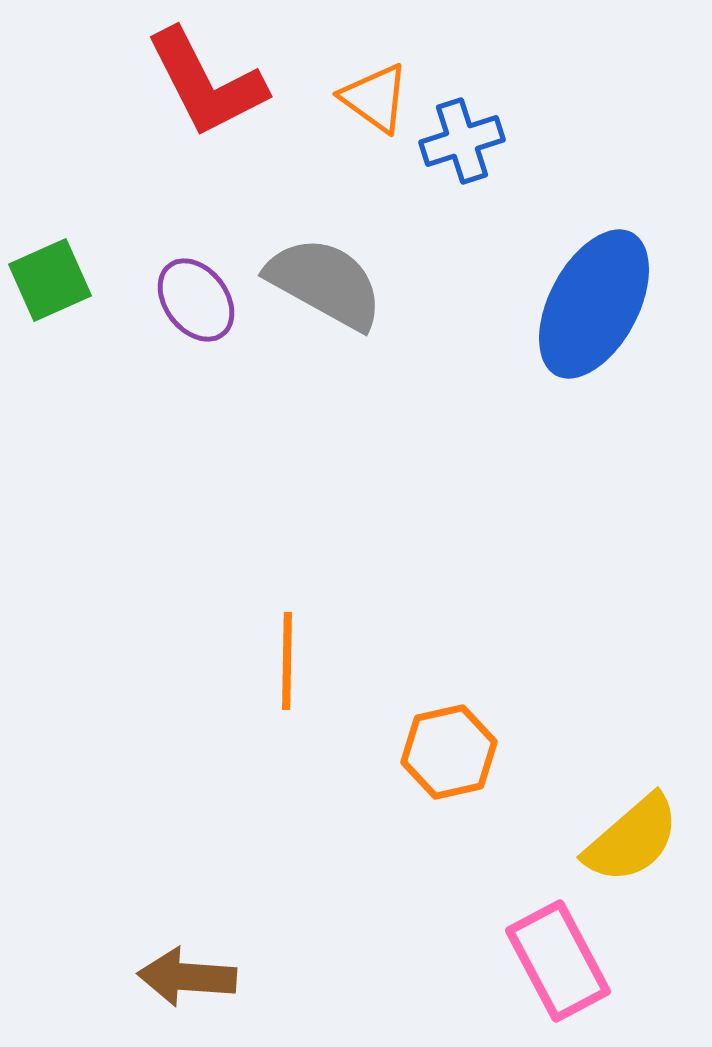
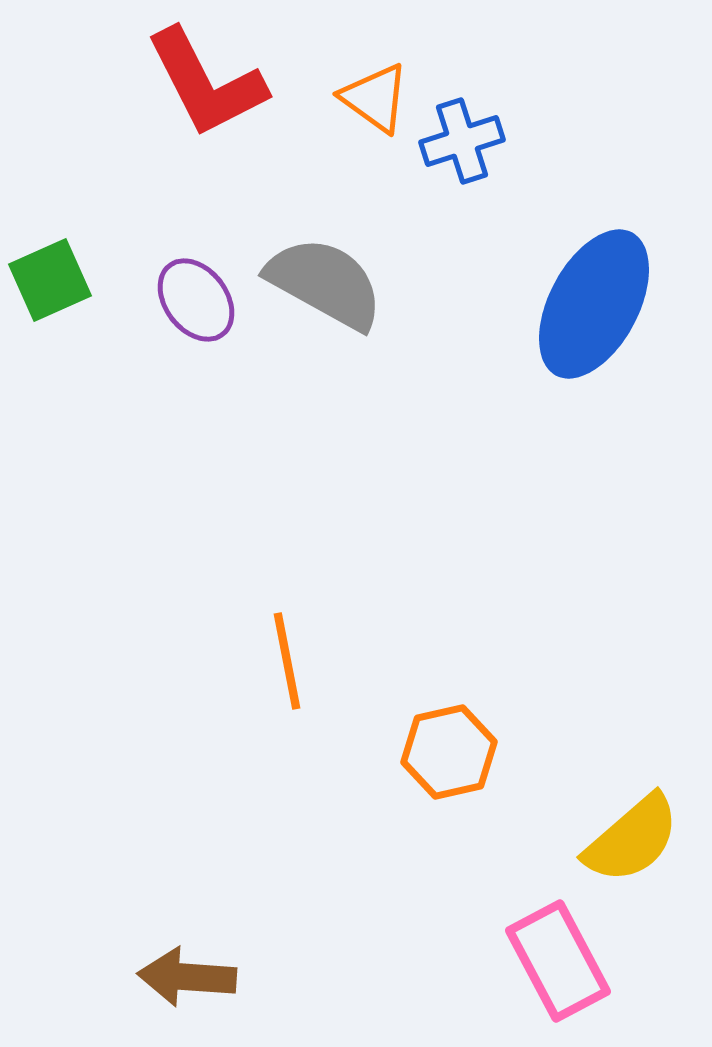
orange line: rotated 12 degrees counterclockwise
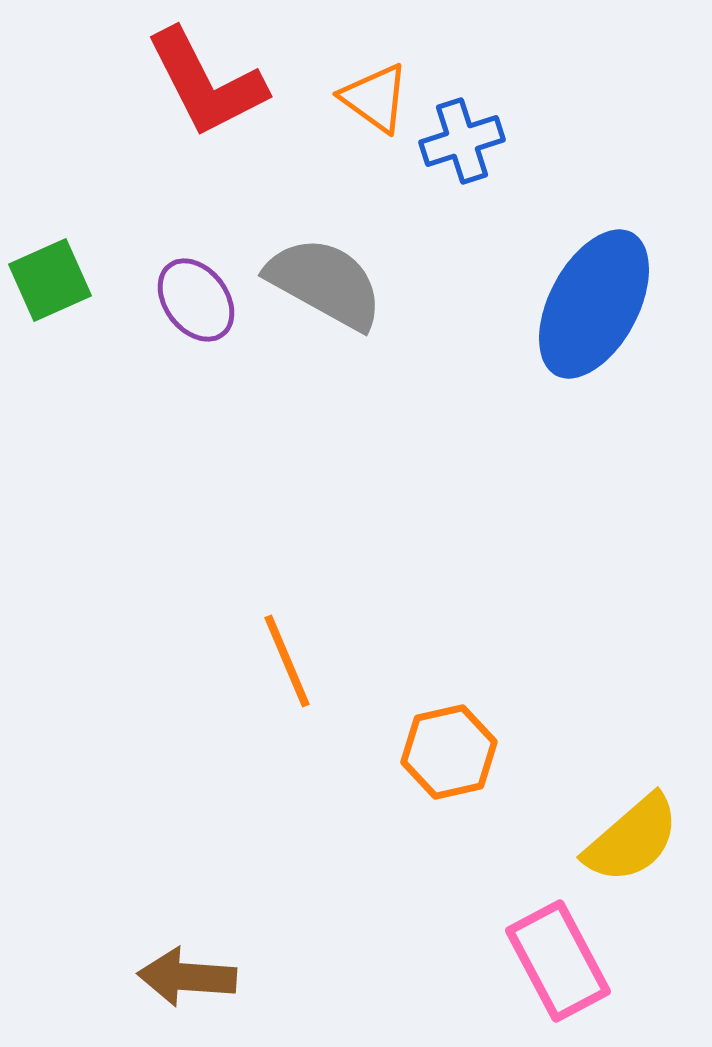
orange line: rotated 12 degrees counterclockwise
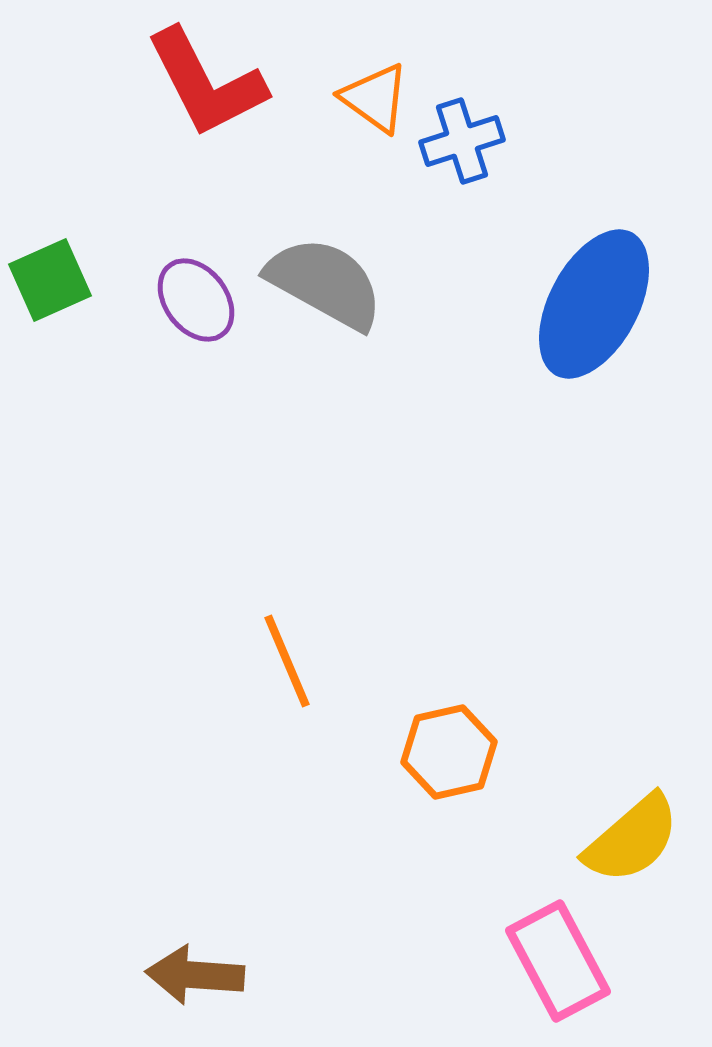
brown arrow: moved 8 px right, 2 px up
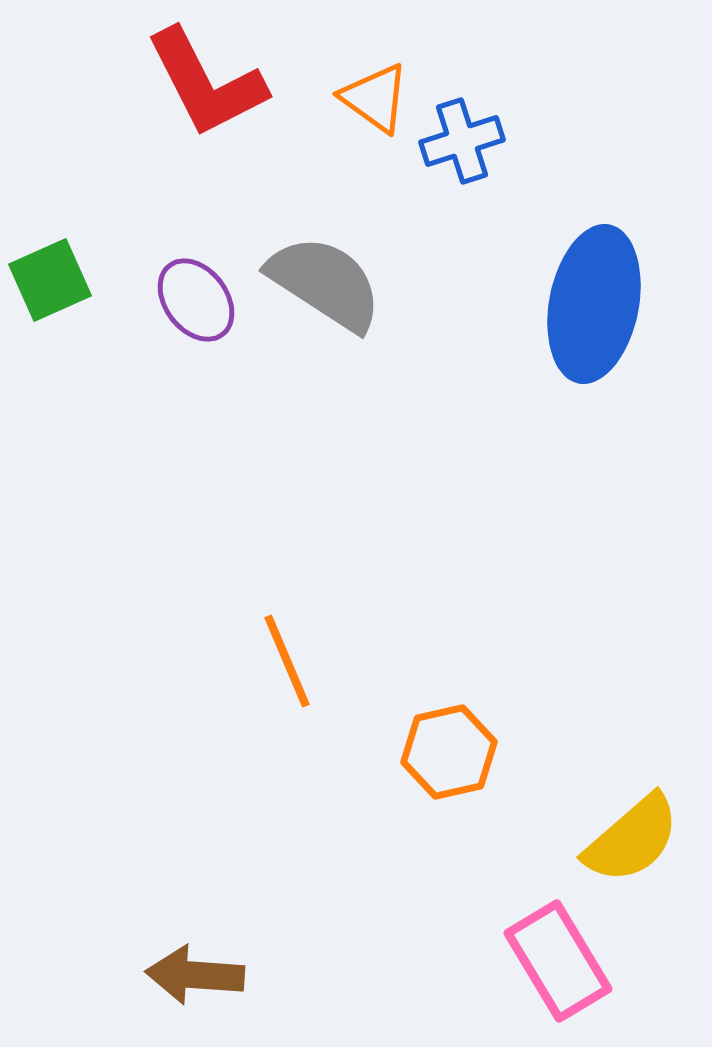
gray semicircle: rotated 4 degrees clockwise
blue ellipse: rotated 17 degrees counterclockwise
pink rectangle: rotated 3 degrees counterclockwise
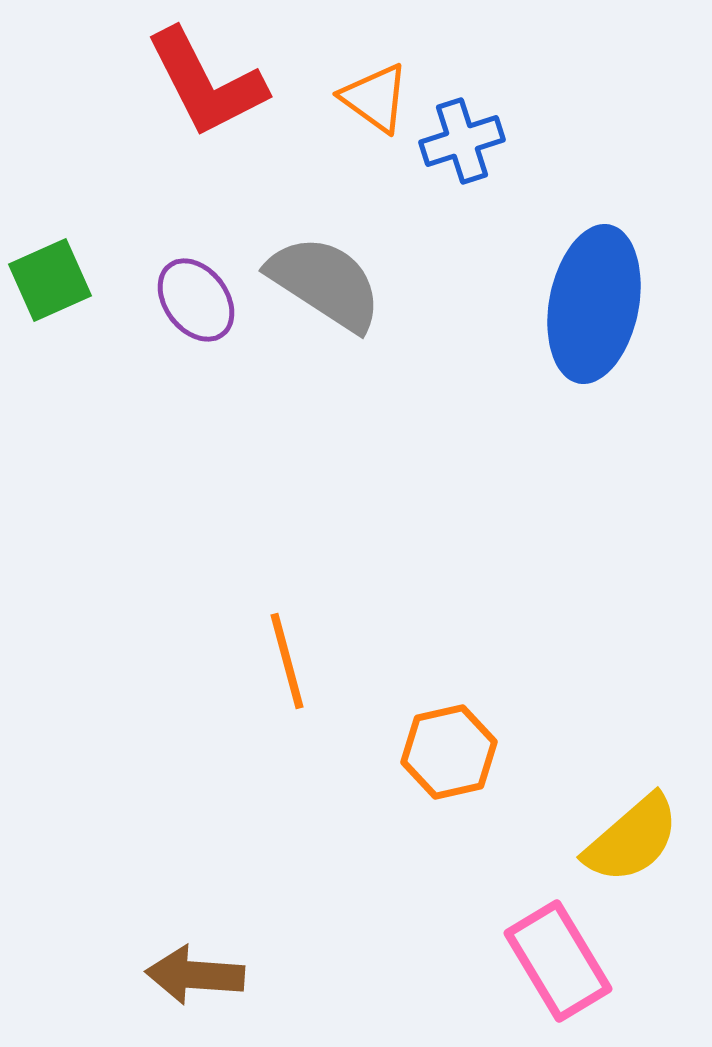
orange line: rotated 8 degrees clockwise
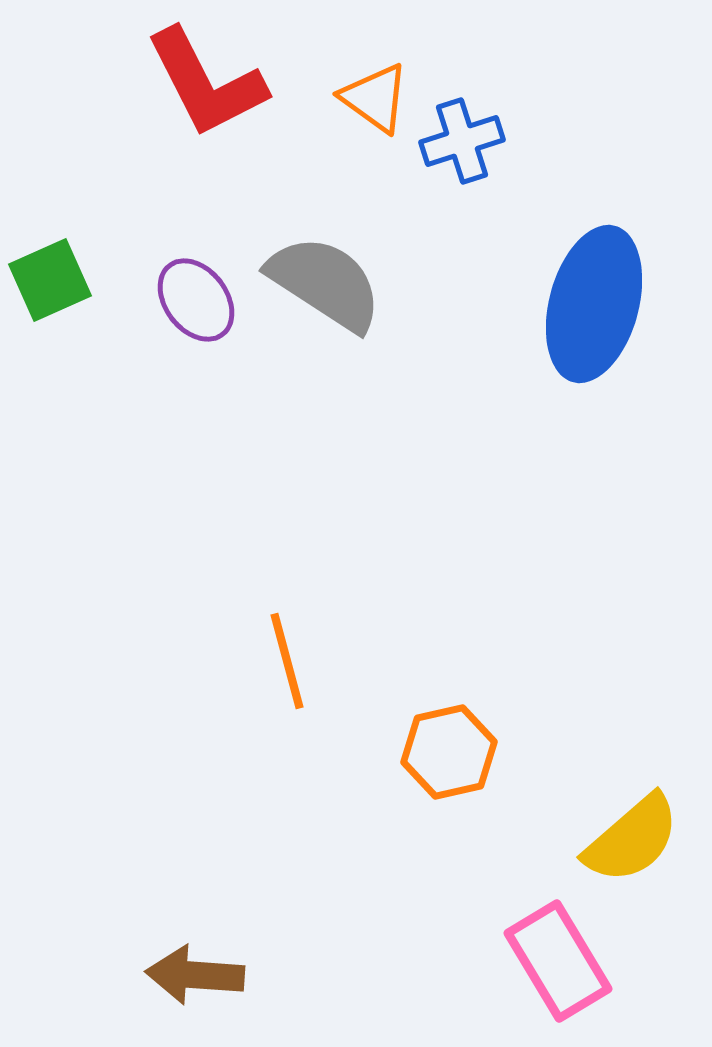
blue ellipse: rotated 4 degrees clockwise
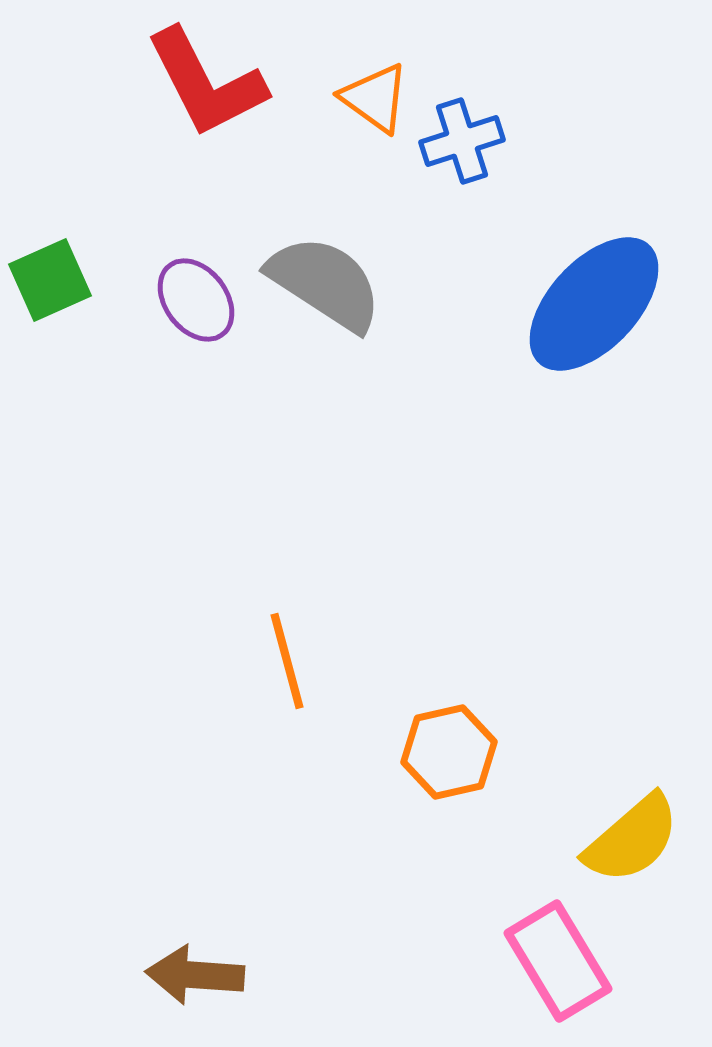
blue ellipse: rotated 28 degrees clockwise
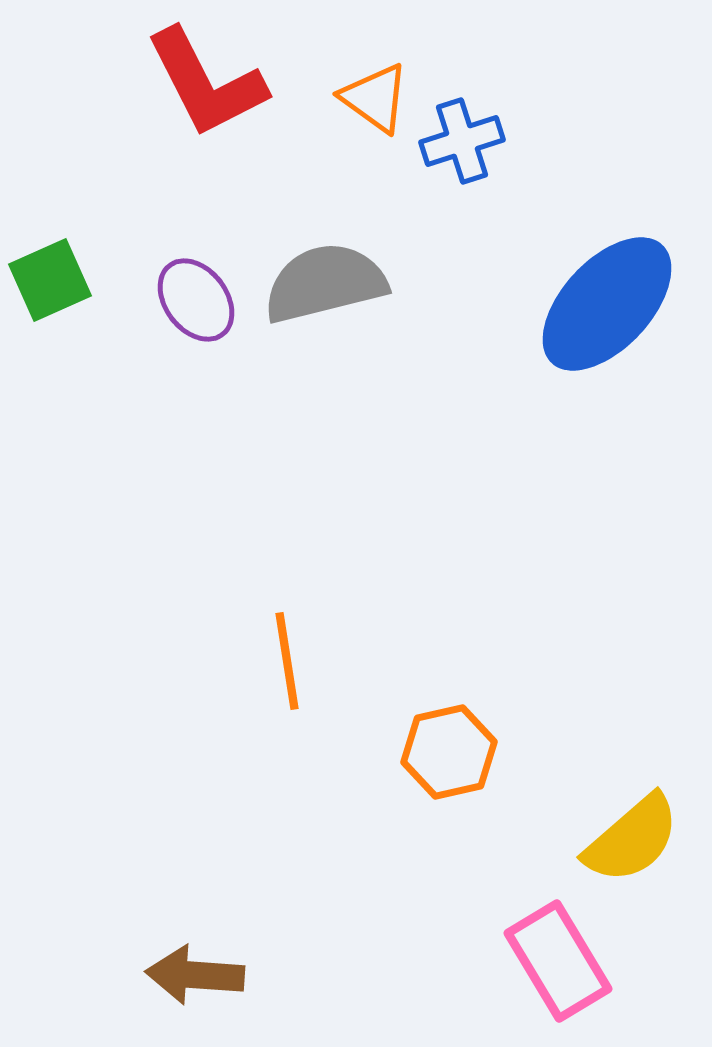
gray semicircle: rotated 47 degrees counterclockwise
blue ellipse: moved 13 px right
orange line: rotated 6 degrees clockwise
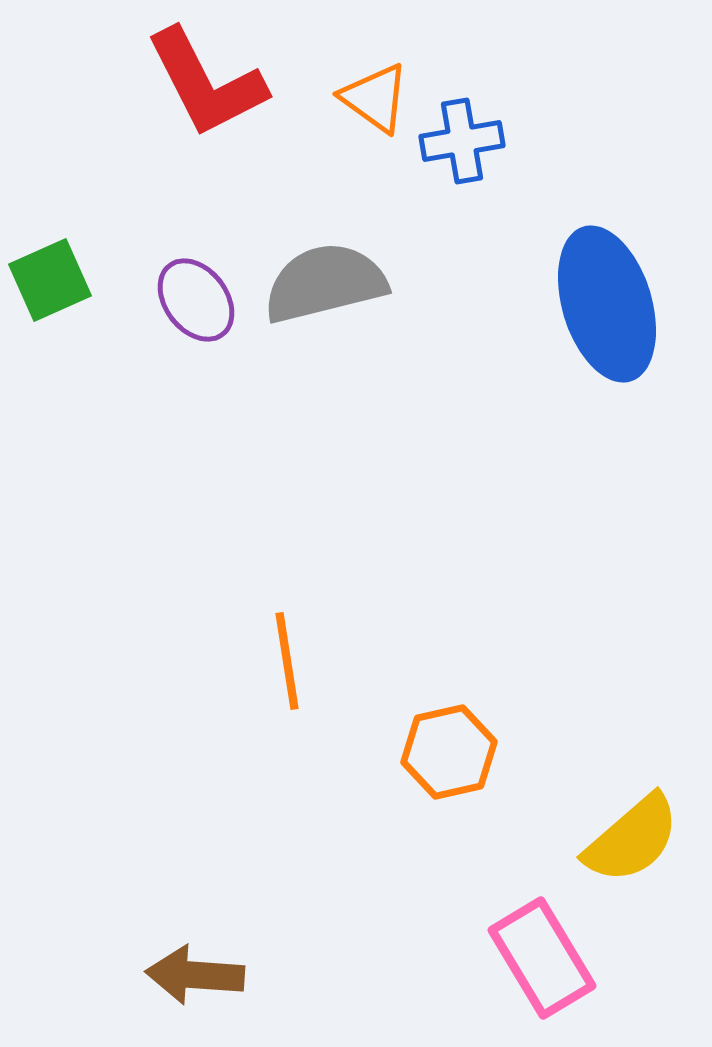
blue cross: rotated 8 degrees clockwise
blue ellipse: rotated 60 degrees counterclockwise
pink rectangle: moved 16 px left, 3 px up
